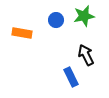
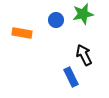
green star: moved 1 px left, 2 px up
black arrow: moved 2 px left
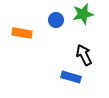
blue rectangle: rotated 48 degrees counterclockwise
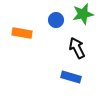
black arrow: moved 7 px left, 7 px up
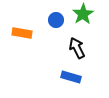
green star: rotated 20 degrees counterclockwise
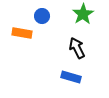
blue circle: moved 14 px left, 4 px up
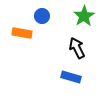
green star: moved 1 px right, 2 px down
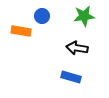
green star: rotated 25 degrees clockwise
orange rectangle: moved 1 px left, 2 px up
black arrow: rotated 55 degrees counterclockwise
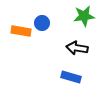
blue circle: moved 7 px down
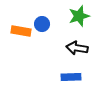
green star: moved 5 px left; rotated 10 degrees counterclockwise
blue circle: moved 1 px down
blue rectangle: rotated 18 degrees counterclockwise
